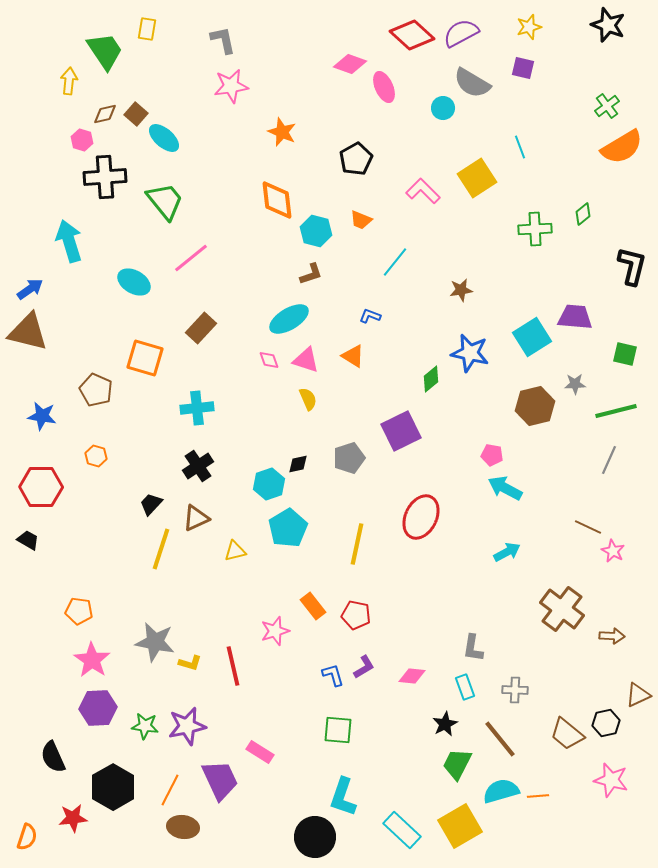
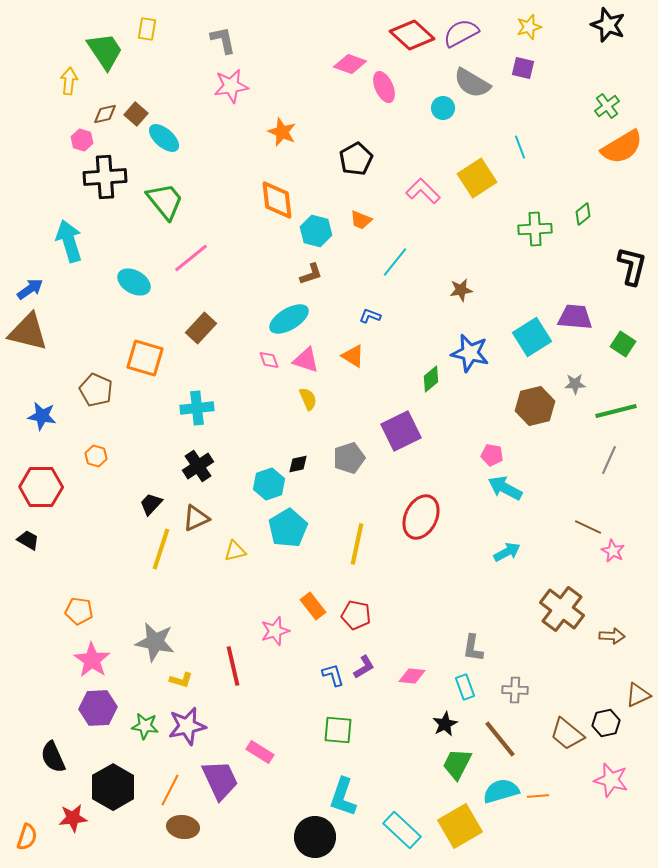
green square at (625, 354): moved 2 px left, 10 px up; rotated 20 degrees clockwise
yellow L-shape at (190, 663): moved 9 px left, 17 px down
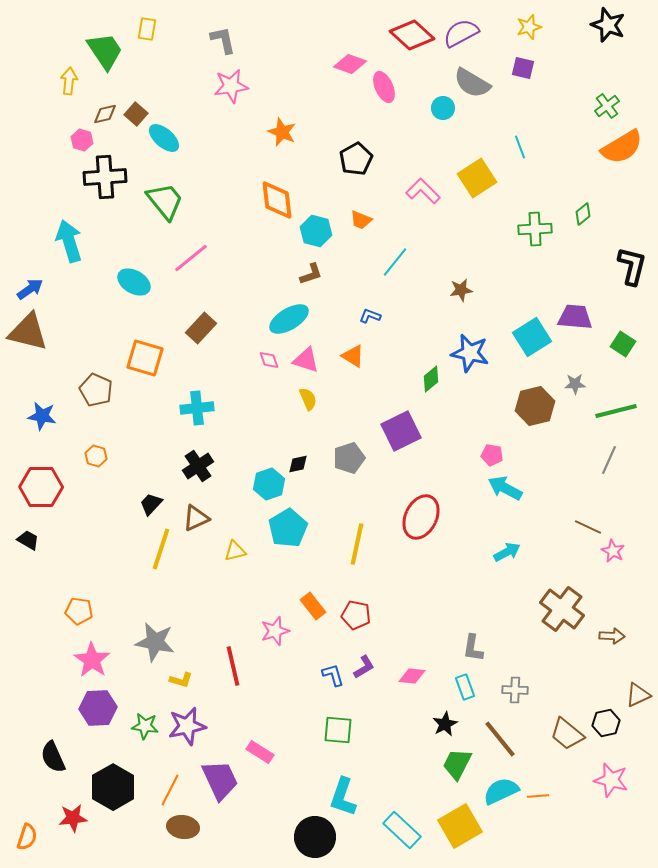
cyan semicircle at (501, 791): rotated 9 degrees counterclockwise
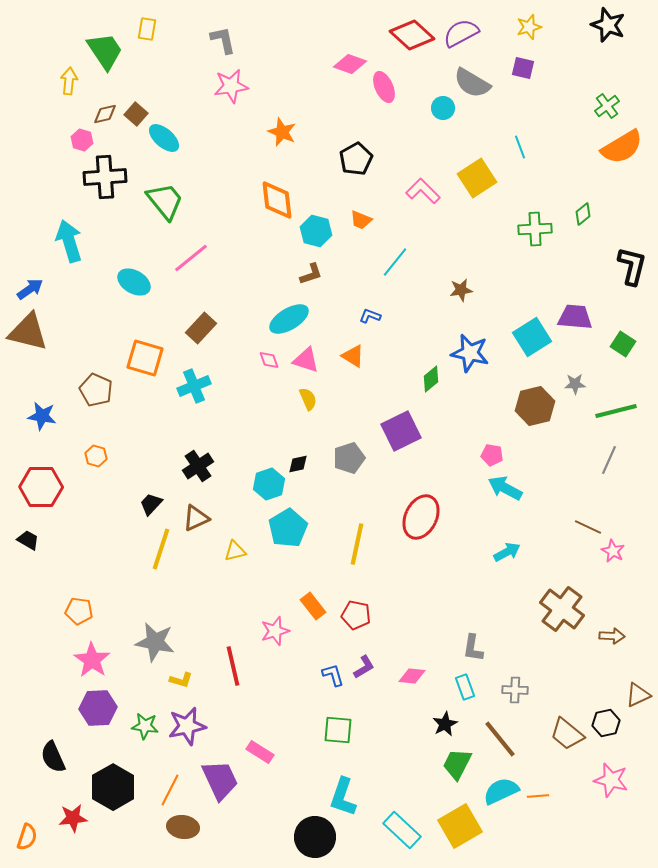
cyan cross at (197, 408): moved 3 px left, 22 px up; rotated 16 degrees counterclockwise
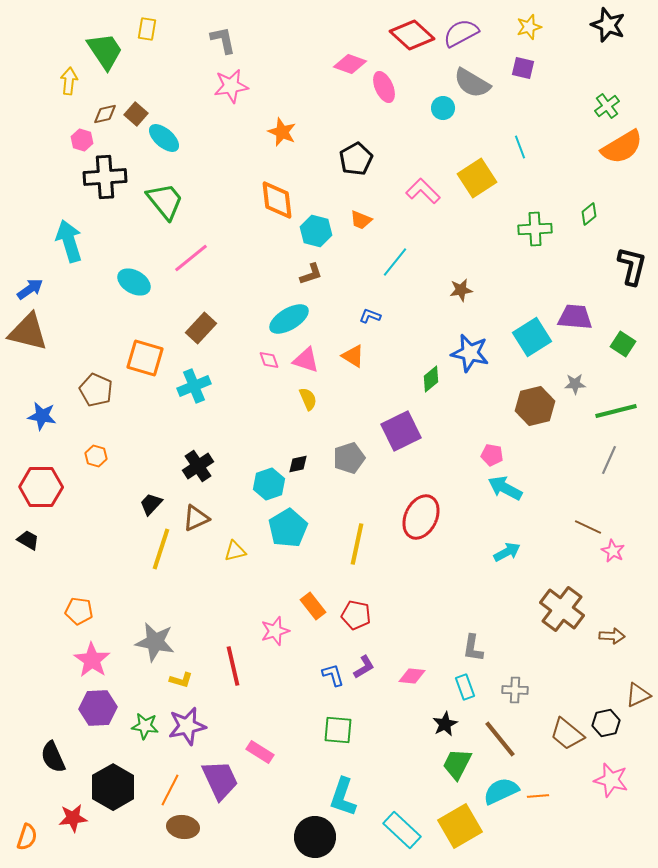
green diamond at (583, 214): moved 6 px right
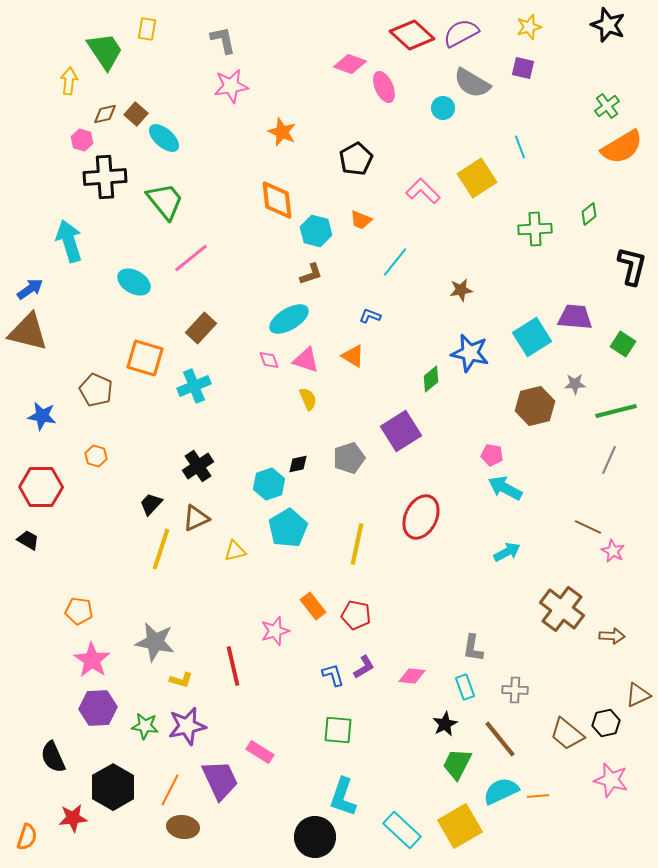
purple square at (401, 431): rotated 6 degrees counterclockwise
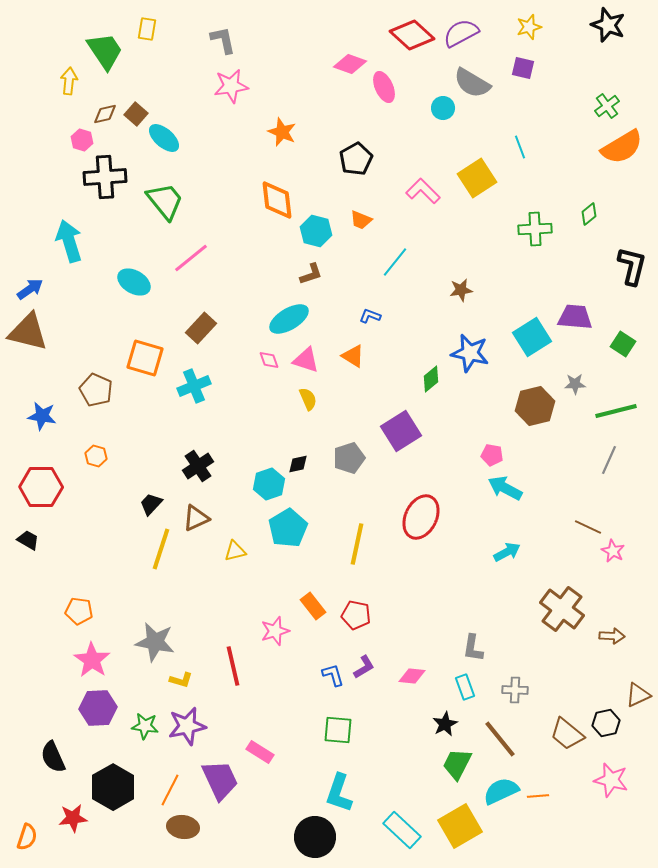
cyan L-shape at (343, 797): moved 4 px left, 4 px up
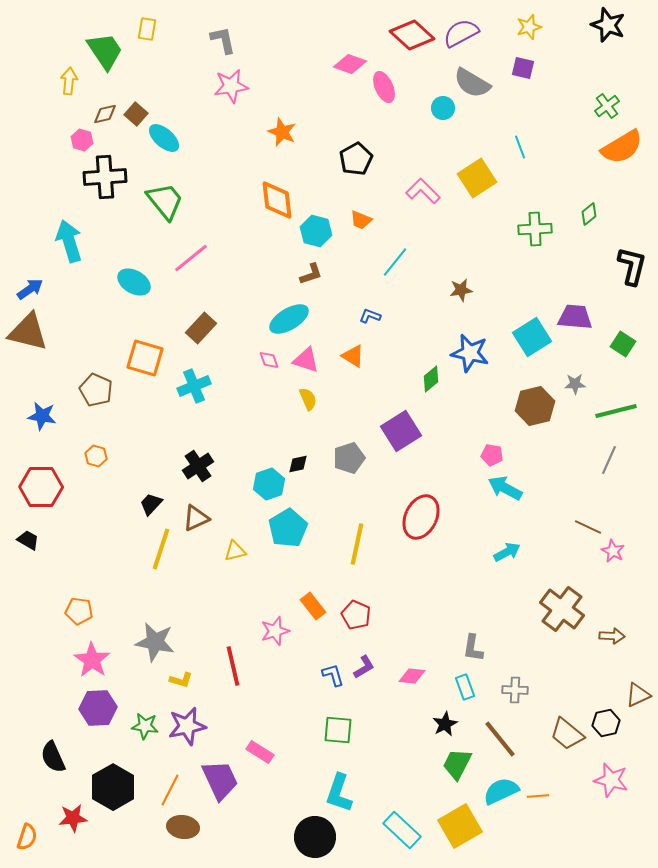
red pentagon at (356, 615): rotated 12 degrees clockwise
